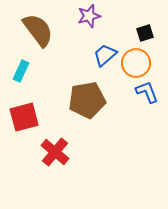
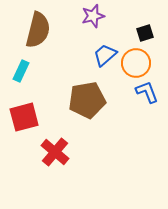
purple star: moved 4 px right
brown semicircle: rotated 51 degrees clockwise
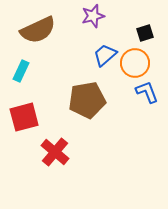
brown semicircle: rotated 51 degrees clockwise
orange circle: moved 1 px left
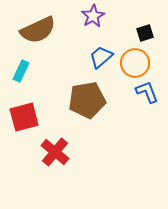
purple star: rotated 15 degrees counterclockwise
blue trapezoid: moved 4 px left, 2 px down
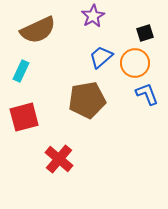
blue L-shape: moved 2 px down
red cross: moved 4 px right, 7 px down
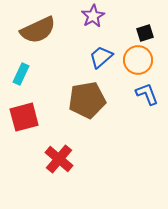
orange circle: moved 3 px right, 3 px up
cyan rectangle: moved 3 px down
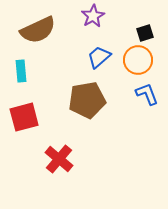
blue trapezoid: moved 2 px left
cyan rectangle: moved 3 px up; rotated 30 degrees counterclockwise
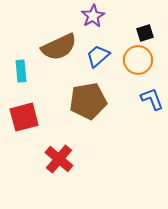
brown semicircle: moved 21 px right, 17 px down
blue trapezoid: moved 1 px left, 1 px up
blue L-shape: moved 5 px right, 5 px down
brown pentagon: moved 1 px right, 1 px down
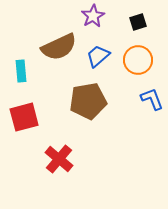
black square: moved 7 px left, 11 px up
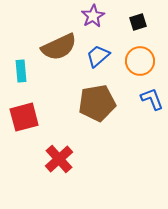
orange circle: moved 2 px right, 1 px down
brown pentagon: moved 9 px right, 2 px down
red cross: rotated 8 degrees clockwise
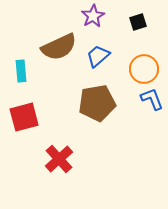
orange circle: moved 4 px right, 8 px down
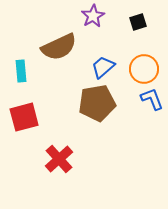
blue trapezoid: moved 5 px right, 11 px down
